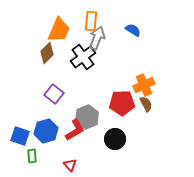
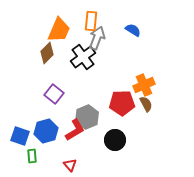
black circle: moved 1 px down
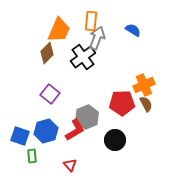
purple square: moved 4 px left
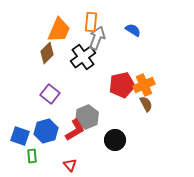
orange rectangle: moved 1 px down
red pentagon: moved 18 px up; rotated 10 degrees counterclockwise
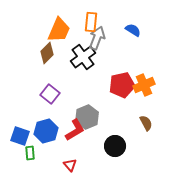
brown semicircle: moved 19 px down
black circle: moved 6 px down
green rectangle: moved 2 px left, 3 px up
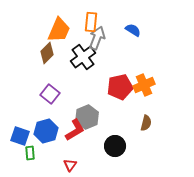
red pentagon: moved 2 px left, 2 px down
brown semicircle: rotated 42 degrees clockwise
red triangle: rotated 16 degrees clockwise
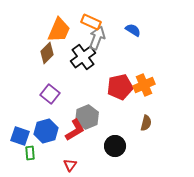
orange rectangle: rotated 72 degrees counterclockwise
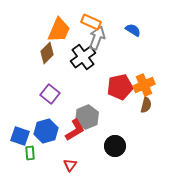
brown semicircle: moved 18 px up
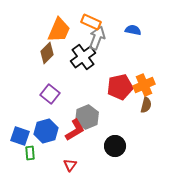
blue semicircle: rotated 21 degrees counterclockwise
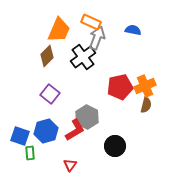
brown diamond: moved 3 px down
orange cross: moved 1 px right, 1 px down
gray hexagon: rotated 10 degrees counterclockwise
